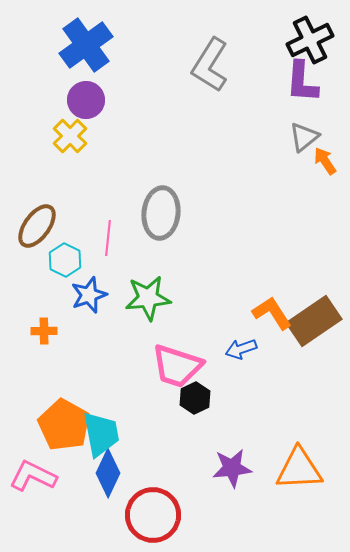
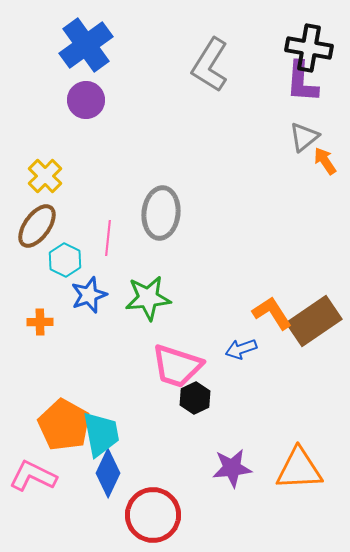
black cross: moved 1 px left, 8 px down; rotated 36 degrees clockwise
yellow cross: moved 25 px left, 40 px down
orange cross: moved 4 px left, 9 px up
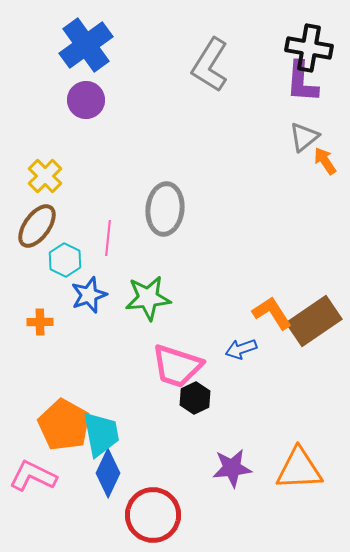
gray ellipse: moved 4 px right, 4 px up
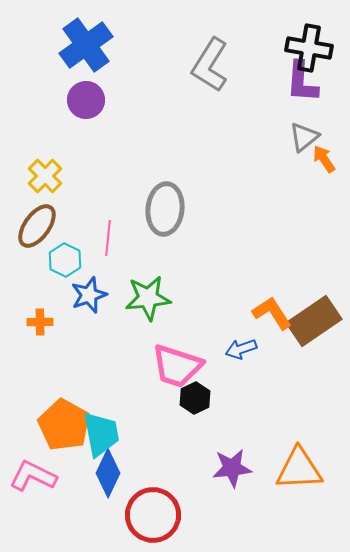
orange arrow: moved 1 px left, 2 px up
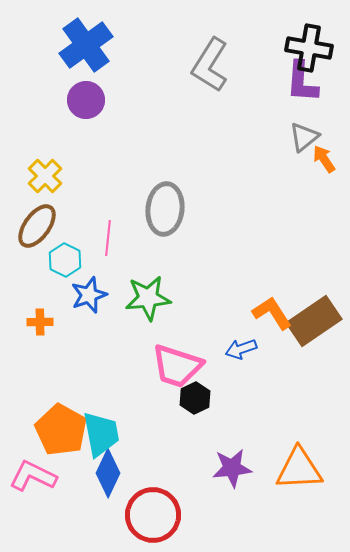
orange pentagon: moved 3 px left, 5 px down
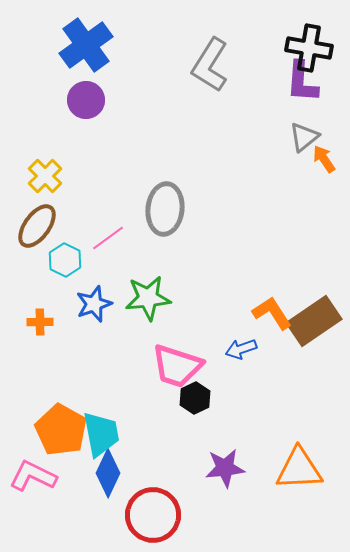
pink line: rotated 48 degrees clockwise
blue star: moved 5 px right, 9 px down
purple star: moved 7 px left
